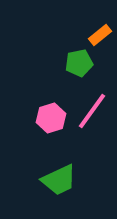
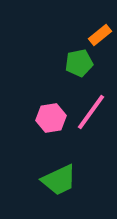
pink line: moved 1 px left, 1 px down
pink hexagon: rotated 8 degrees clockwise
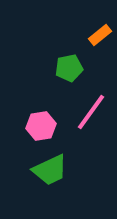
green pentagon: moved 10 px left, 5 px down
pink hexagon: moved 10 px left, 8 px down
green trapezoid: moved 9 px left, 10 px up
